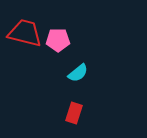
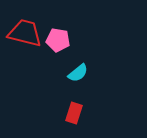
pink pentagon: rotated 10 degrees clockwise
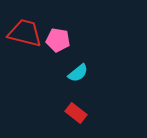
red rectangle: moved 2 px right; rotated 70 degrees counterclockwise
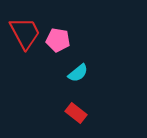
red trapezoid: rotated 48 degrees clockwise
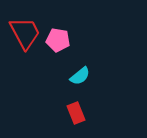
cyan semicircle: moved 2 px right, 3 px down
red rectangle: rotated 30 degrees clockwise
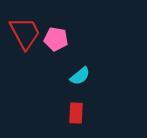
pink pentagon: moved 2 px left, 1 px up
red rectangle: rotated 25 degrees clockwise
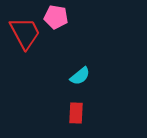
pink pentagon: moved 22 px up
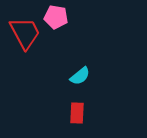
red rectangle: moved 1 px right
